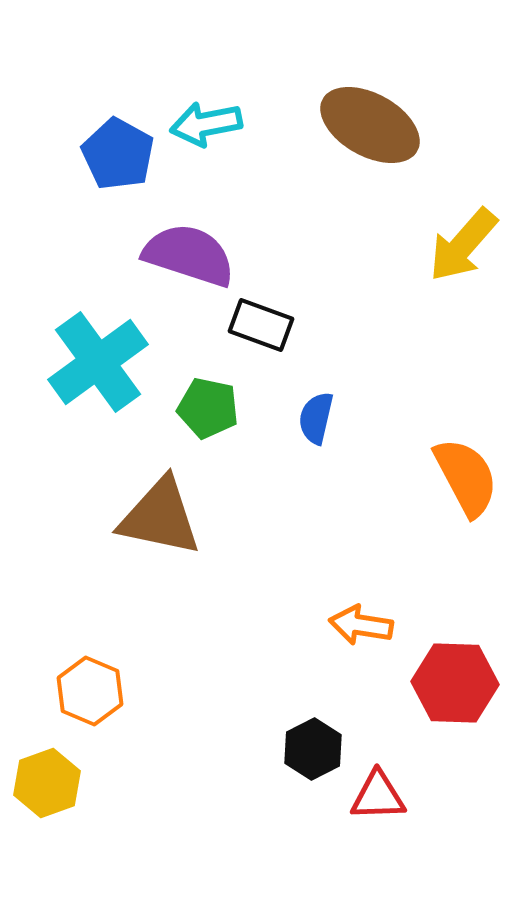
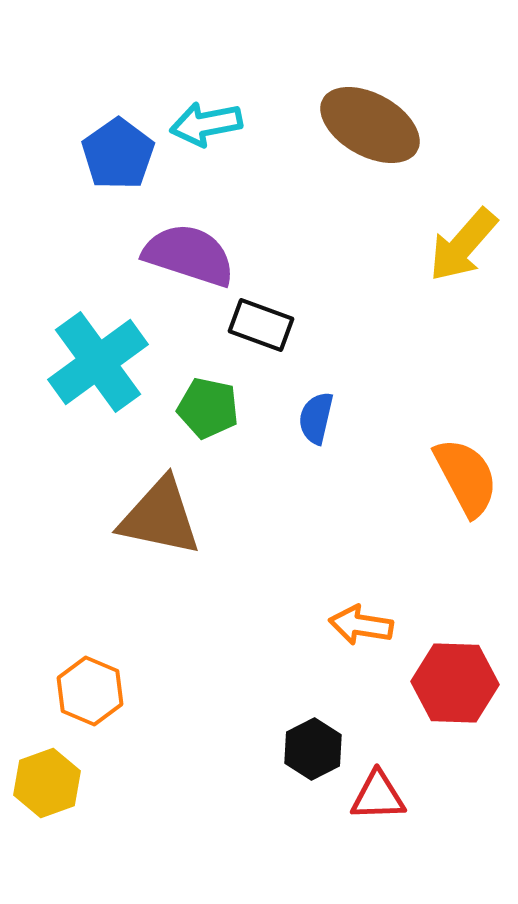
blue pentagon: rotated 8 degrees clockwise
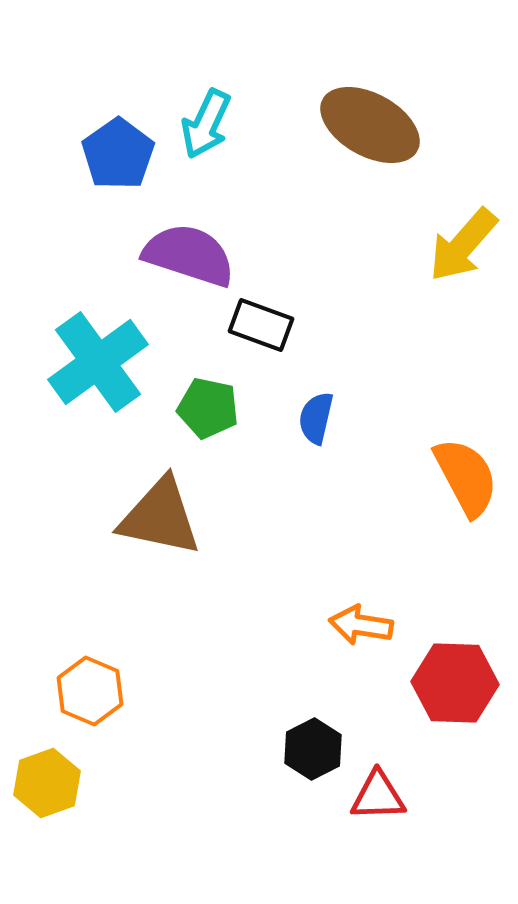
cyan arrow: rotated 54 degrees counterclockwise
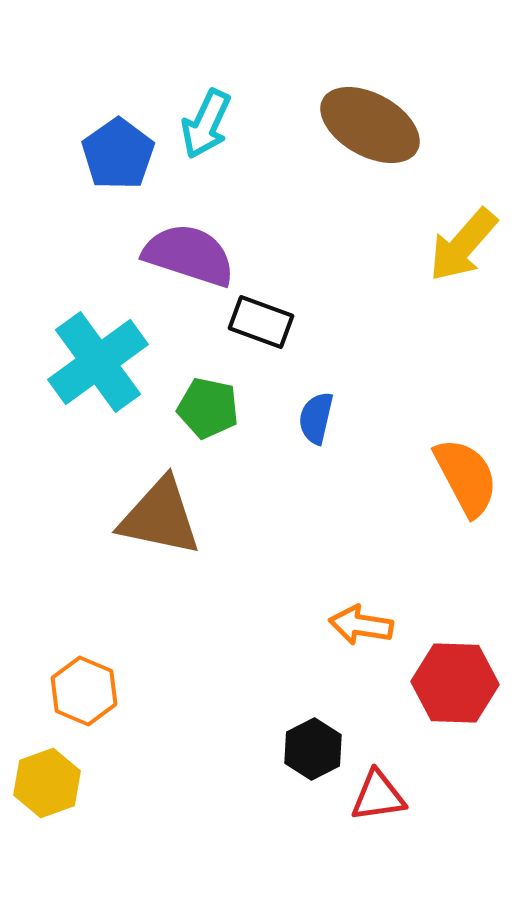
black rectangle: moved 3 px up
orange hexagon: moved 6 px left
red triangle: rotated 6 degrees counterclockwise
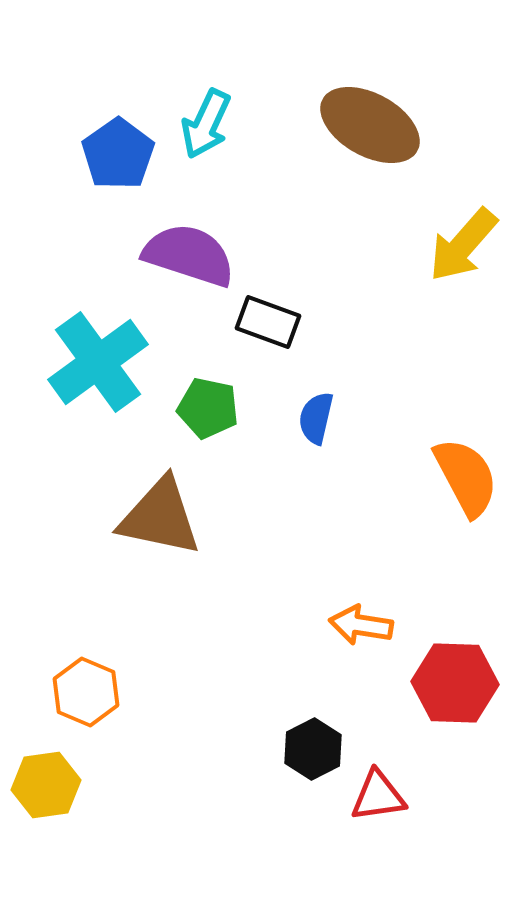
black rectangle: moved 7 px right
orange hexagon: moved 2 px right, 1 px down
yellow hexagon: moved 1 px left, 2 px down; rotated 12 degrees clockwise
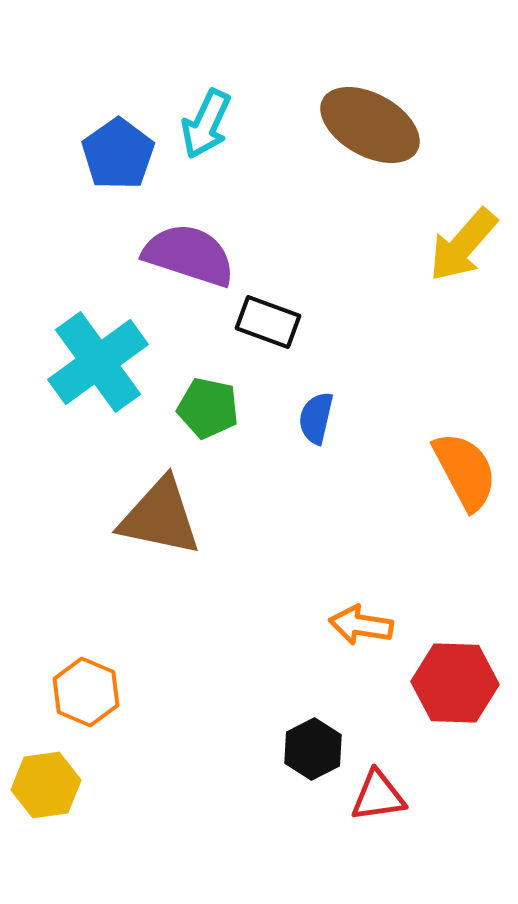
orange semicircle: moved 1 px left, 6 px up
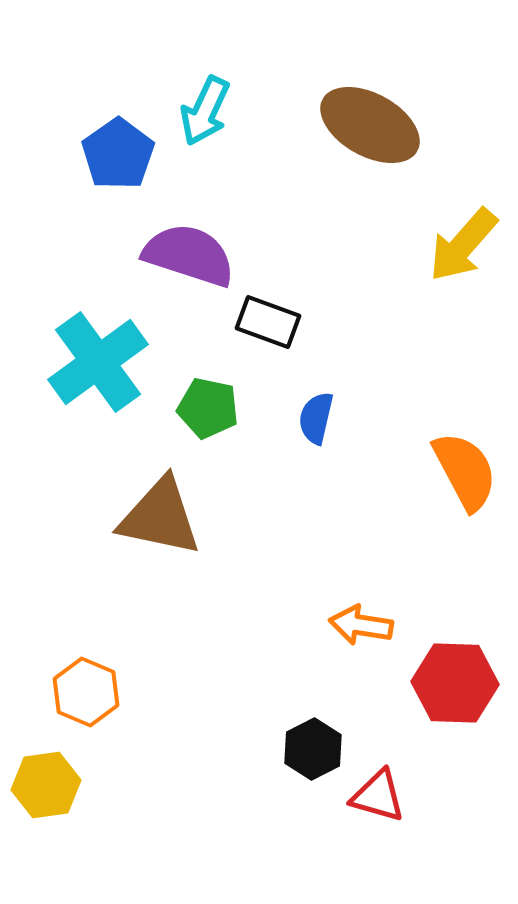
cyan arrow: moved 1 px left, 13 px up
red triangle: rotated 24 degrees clockwise
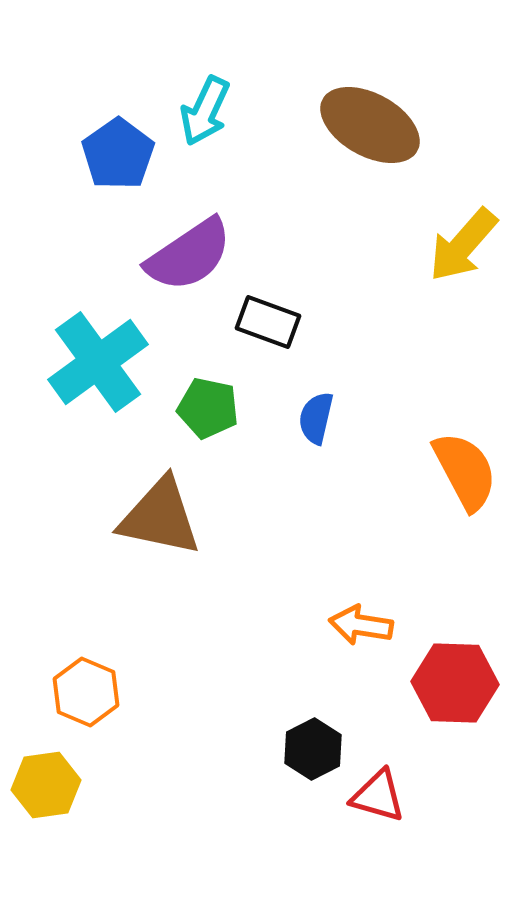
purple semicircle: rotated 128 degrees clockwise
